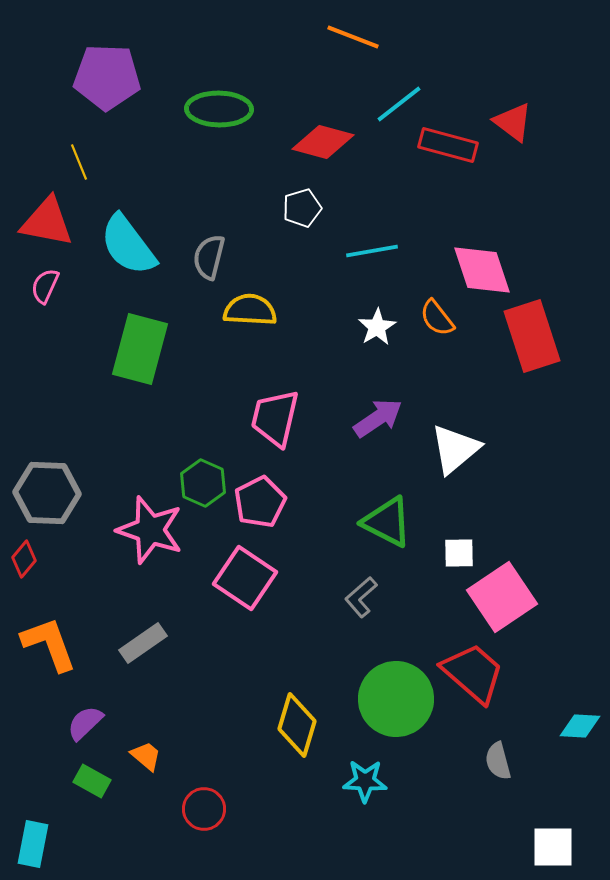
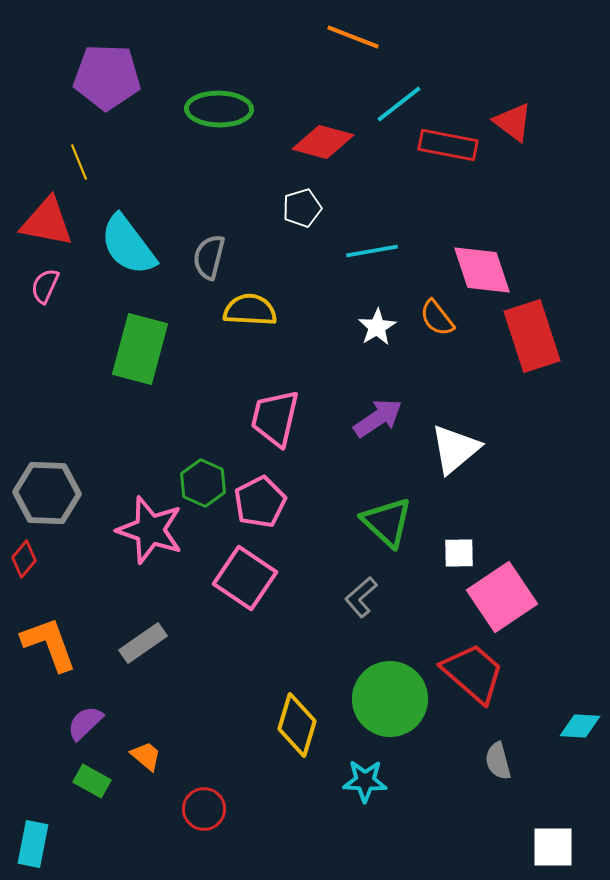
red rectangle at (448, 145): rotated 4 degrees counterclockwise
green triangle at (387, 522): rotated 16 degrees clockwise
green circle at (396, 699): moved 6 px left
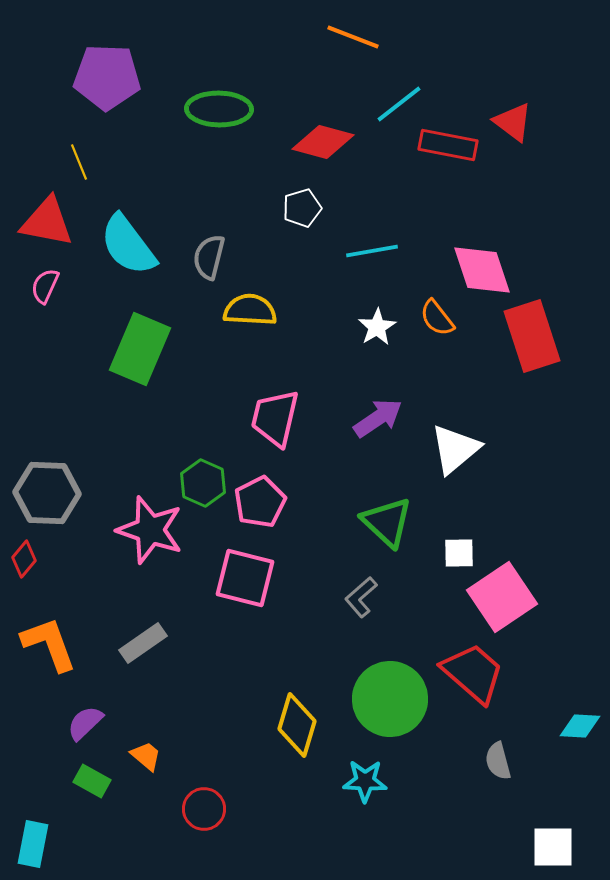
green rectangle at (140, 349): rotated 8 degrees clockwise
pink square at (245, 578): rotated 20 degrees counterclockwise
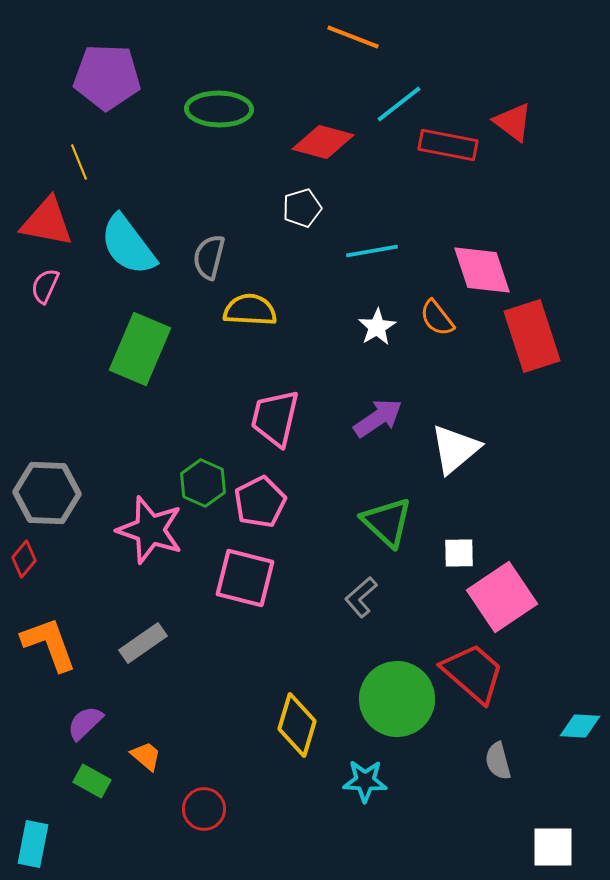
green circle at (390, 699): moved 7 px right
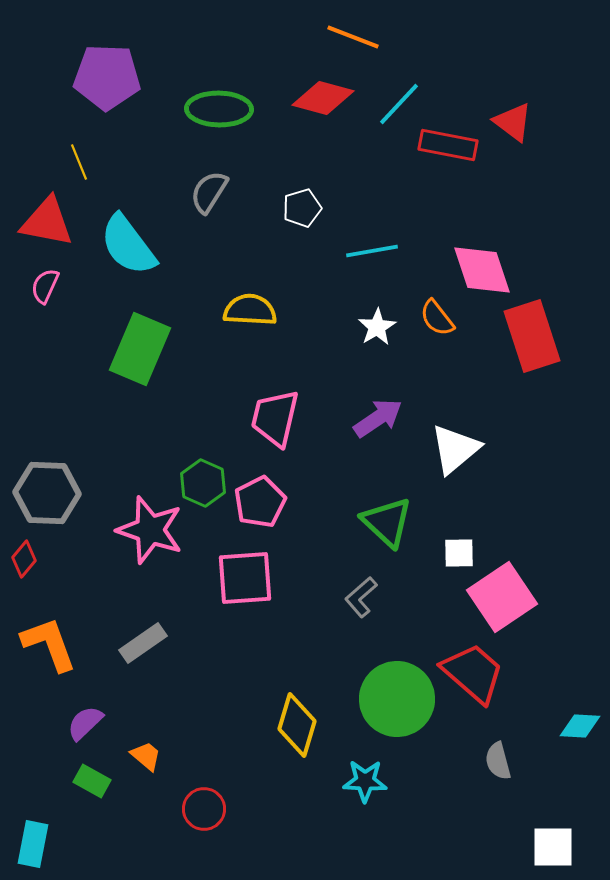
cyan line at (399, 104): rotated 9 degrees counterclockwise
red diamond at (323, 142): moved 44 px up
gray semicircle at (209, 257): moved 65 px up; rotated 18 degrees clockwise
pink square at (245, 578): rotated 18 degrees counterclockwise
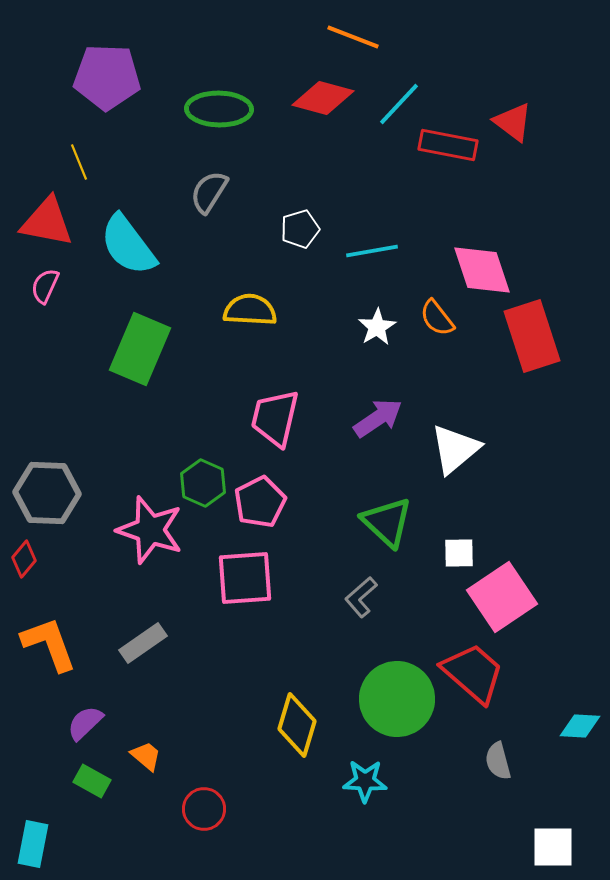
white pentagon at (302, 208): moved 2 px left, 21 px down
